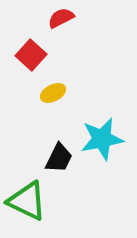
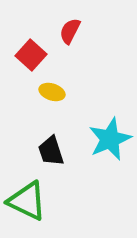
red semicircle: moved 9 px right, 13 px down; rotated 36 degrees counterclockwise
yellow ellipse: moved 1 px left, 1 px up; rotated 45 degrees clockwise
cyan star: moved 8 px right; rotated 12 degrees counterclockwise
black trapezoid: moved 8 px left, 7 px up; rotated 136 degrees clockwise
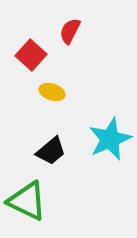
black trapezoid: rotated 112 degrees counterclockwise
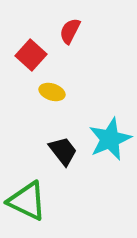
black trapezoid: moved 12 px right; rotated 88 degrees counterclockwise
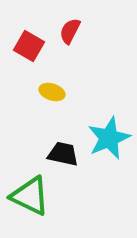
red square: moved 2 px left, 9 px up; rotated 12 degrees counterclockwise
cyan star: moved 1 px left, 1 px up
black trapezoid: moved 3 px down; rotated 40 degrees counterclockwise
green triangle: moved 3 px right, 5 px up
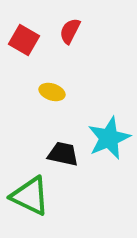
red square: moved 5 px left, 6 px up
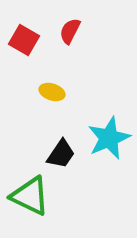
black trapezoid: moved 2 px left; rotated 112 degrees clockwise
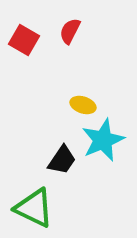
yellow ellipse: moved 31 px right, 13 px down
cyan star: moved 6 px left, 2 px down
black trapezoid: moved 1 px right, 6 px down
green triangle: moved 4 px right, 12 px down
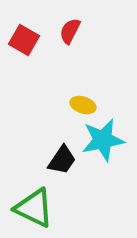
cyan star: rotated 12 degrees clockwise
